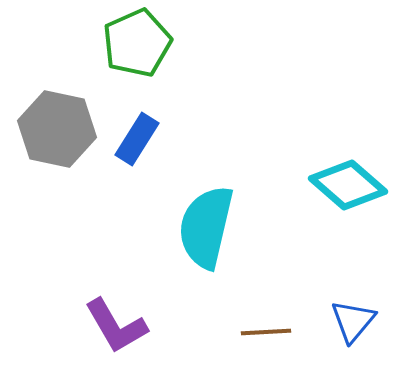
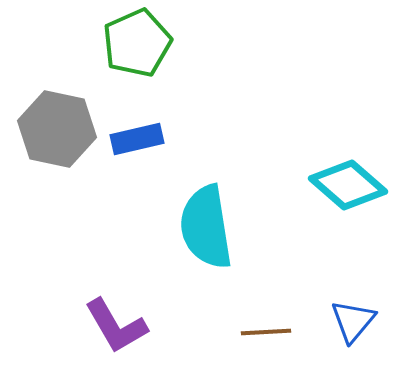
blue rectangle: rotated 45 degrees clockwise
cyan semicircle: rotated 22 degrees counterclockwise
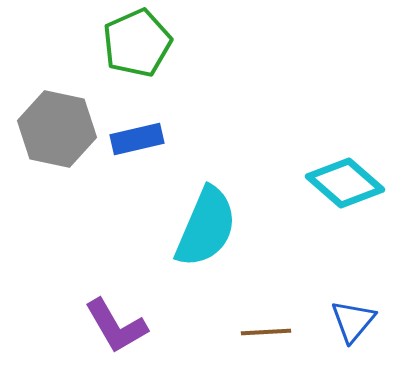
cyan diamond: moved 3 px left, 2 px up
cyan semicircle: rotated 148 degrees counterclockwise
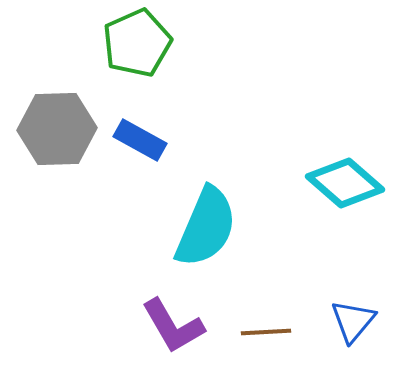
gray hexagon: rotated 14 degrees counterclockwise
blue rectangle: moved 3 px right, 1 px down; rotated 42 degrees clockwise
purple L-shape: moved 57 px right
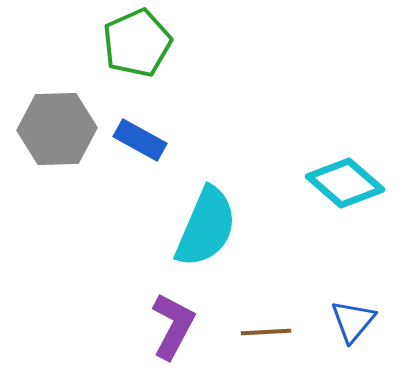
purple L-shape: rotated 122 degrees counterclockwise
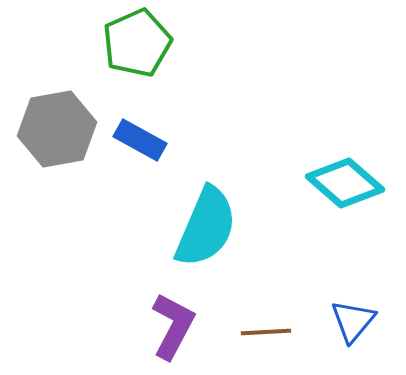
gray hexagon: rotated 8 degrees counterclockwise
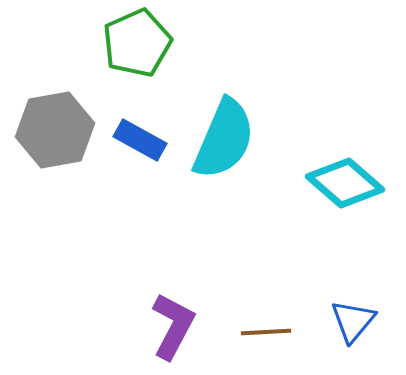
gray hexagon: moved 2 px left, 1 px down
cyan semicircle: moved 18 px right, 88 px up
